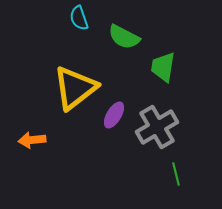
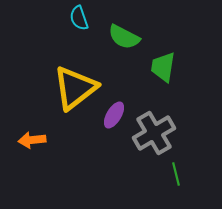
gray cross: moved 3 px left, 6 px down
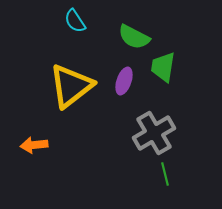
cyan semicircle: moved 4 px left, 3 px down; rotated 15 degrees counterclockwise
green semicircle: moved 10 px right
yellow triangle: moved 4 px left, 2 px up
purple ellipse: moved 10 px right, 34 px up; rotated 12 degrees counterclockwise
orange arrow: moved 2 px right, 5 px down
green line: moved 11 px left
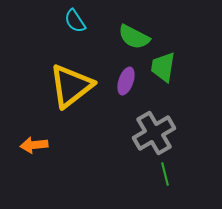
purple ellipse: moved 2 px right
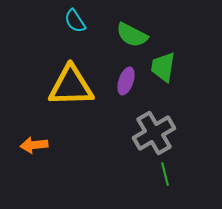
green semicircle: moved 2 px left, 2 px up
yellow triangle: rotated 36 degrees clockwise
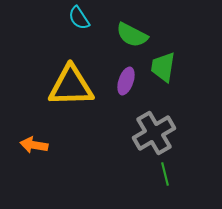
cyan semicircle: moved 4 px right, 3 px up
orange arrow: rotated 16 degrees clockwise
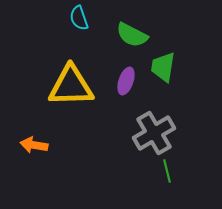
cyan semicircle: rotated 15 degrees clockwise
green line: moved 2 px right, 3 px up
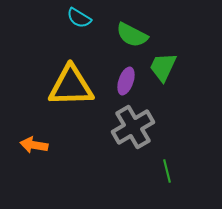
cyan semicircle: rotated 40 degrees counterclockwise
green trapezoid: rotated 16 degrees clockwise
gray cross: moved 21 px left, 6 px up
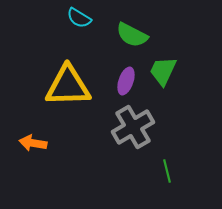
green trapezoid: moved 4 px down
yellow triangle: moved 3 px left
orange arrow: moved 1 px left, 2 px up
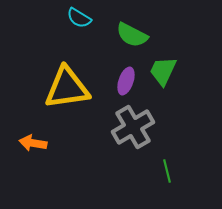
yellow triangle: moved 1 px left, 2 px down; rotated 6 degrees counterclockwise
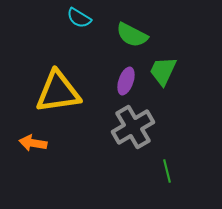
yellow triangle: moved 9 px left, 4 px down
